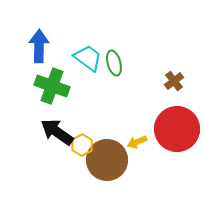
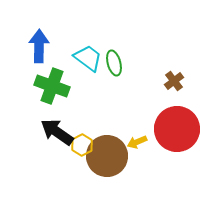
brown circle: moved 4 px up
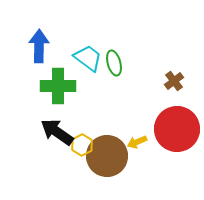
green cross: moved 6 px right; rotated 20 degrees counterclockwise
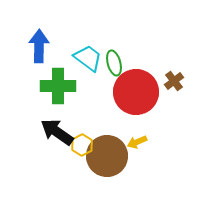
red circle: moved 41 px left, 37 px up
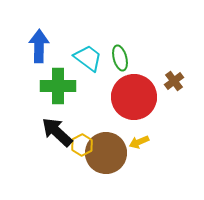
green ellipse: moved 6 px right, 5 px up
red circle: moved 2 px left, 5 px down
black arrow: rotated 8 degrees clockwise
yellow arrow: moved 2 px right
brown circle: moved 1 px left, 3 px up
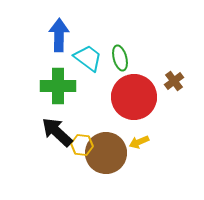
blue arrow: moved 20 px right, 11 px up
yellow hexagon: rotated 25 degrees counterclockwise
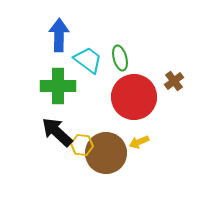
cyan trapezoid: moved 2 px down
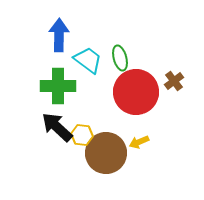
red circle: moved 2 px right, 5 px up
black arrow: moved 5 px up
yellow hexagon: moved 10 px up
